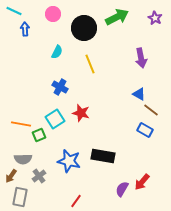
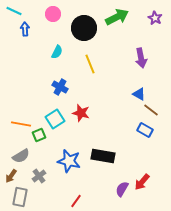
gray semicircle: moved 2 px left, 3 px up; rotated 30 degrees counterclockwise
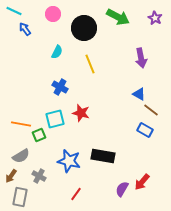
green arrow: moved 1 px right; rotated 55 degrees clockwise
blue arrow: rotated 32 degrees counterclockwise
cyan square: rotated 18 degrees clockwise
gray cross: rotated 24 degrees counterclockwise
red line: moved 7 px up
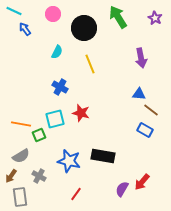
green arrow: rotated 150 degrees counterclockwise
blue triangle: rotated 24 degrees counterclockwise
gray rectangle: rotated 18 degrees counterclockwise
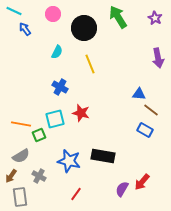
purple arrow: moved 17 px right
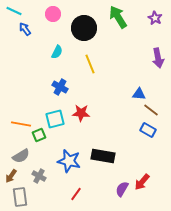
red star: rotated 12 degrees counterclockwise
blue rectangle: moved 3 px right
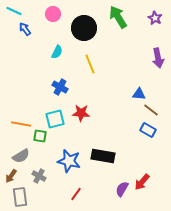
green square: moved 1 px right, 1 px down; rotated 32 degrees clockwise
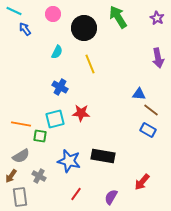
purple star: moved 2 px right
purple semicircle: moved 11 px left, 8 px down
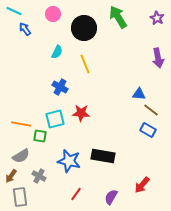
yellow line: moved 5 px left
red arrow: moved 3 px down
